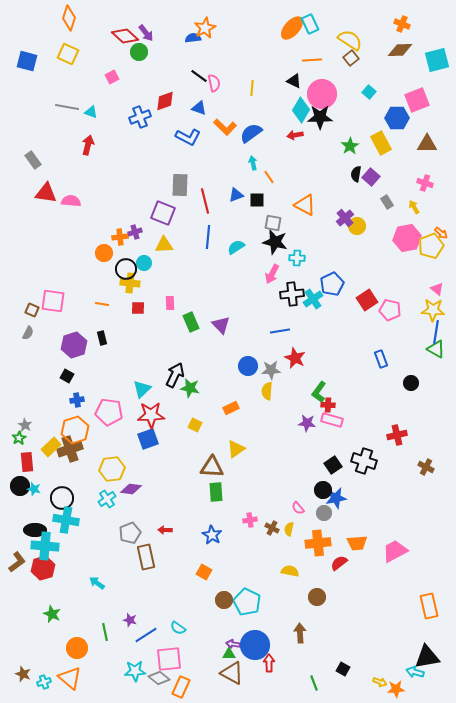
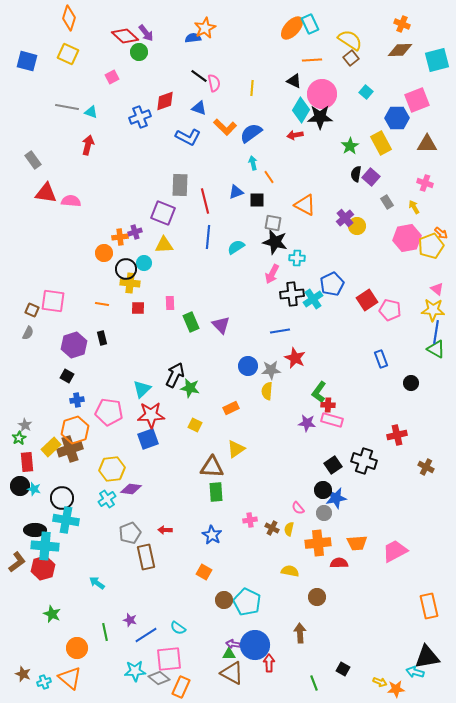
cyan square at (369, 92): moved 3 px left
blue triangle at (236, 195): moved 3 px up
red semicircle at (339, 563): rotated 36 degrees clockwise
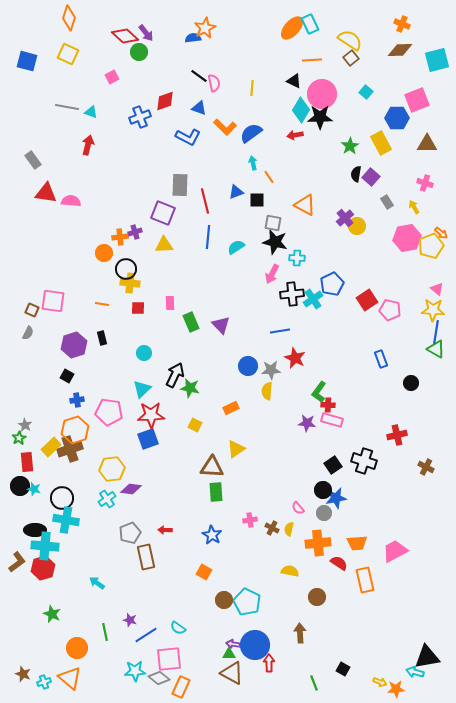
cyan circle at (144, 263): moved 90 px down
red semicircle at (339, 563): rotated 36 degrees clockwise
orange rectangle at (429, 606): moved 64 px left, 26 px up
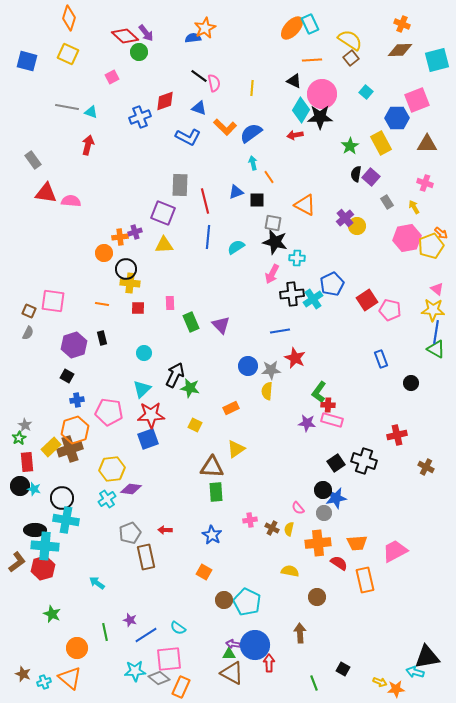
brown square at (32, 310): moved 3 px left, 1 px down
black square at (333, 465): moved 3 px right, 2 px up
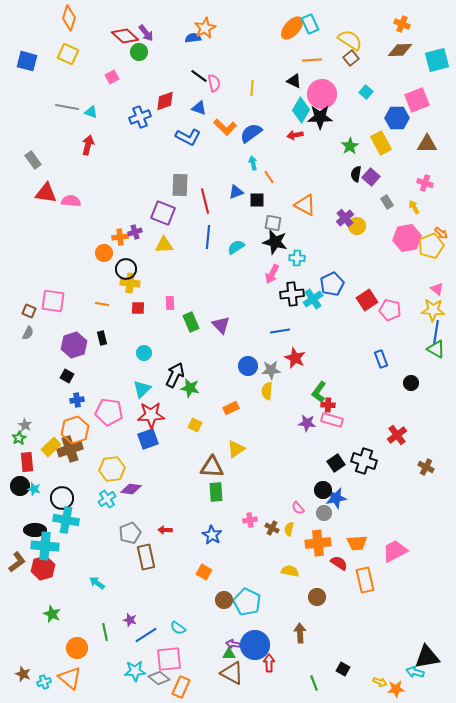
red cross at (397, 435): rotated 24 degrees counterclockwise
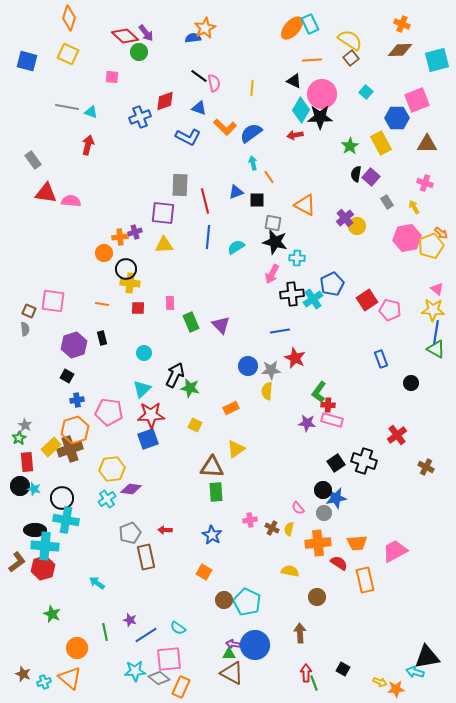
pink square at (112, 77): rotated 32 degrees clockwise
purple square at (163, 213): rotated 15 degrees counterclockwise
gray semicircle at (28, 333): moved 3 px left, 4 px up; rotated 32 degrees counterclockwise
red arrow at (269, 663): moved 37 px right, 10 px down
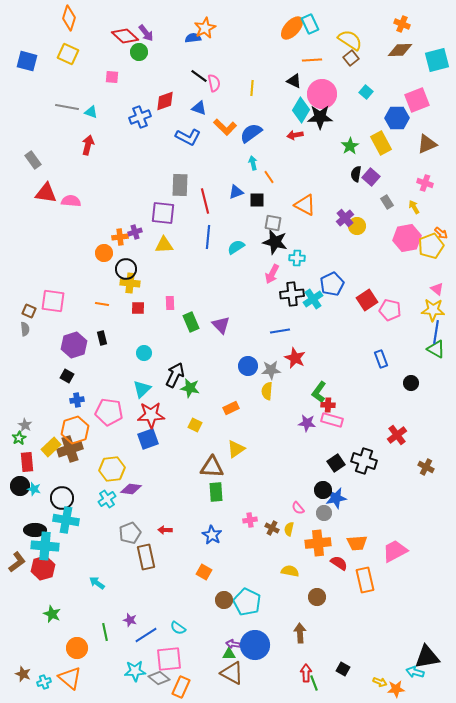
brown triangle at (427, 144): rotated 25 degrees counterclockwise
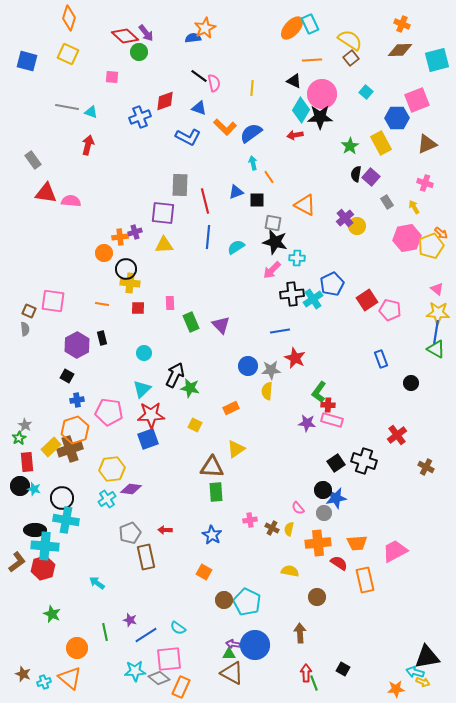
pink arrow at (272, 274): moved 4 px up; rotated 18 degrees clockwise
yellow star at (433, 310): moved 5 px right, 3 px down
purple hexagon at (74, 345): moved 3 px right; rotated 10 degrees counterclockwise
yellow arrow at (380, 682): moved 43 px right
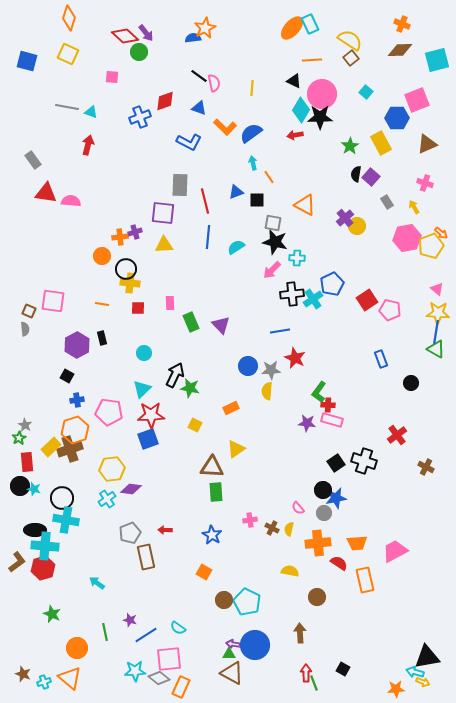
blue L-shape at (188, 137): moved 1 px right, 5 px down
orange circle at (104, 253): moved 2 px left, 3 px down
